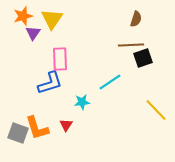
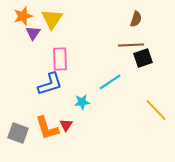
blue L-shape: moved 1 px down
orange L-shape: moved 10 px right
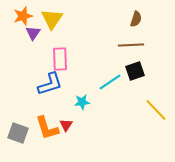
black square: moved 8 px left, 13 px down
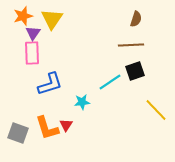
pink rectangle: moved 28 px left, 6 px up
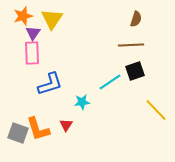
orange L-shape: moved 9 px left, 1 px down
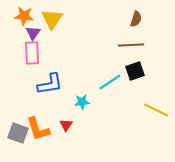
orange star: moved 1 px right; rotated 24 degrees clockwise
blue L-shape: rotated 8 degrees clockwise
yellow line: rotated 20 degrees counterclockwise
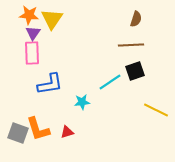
orange star: moved 5 px right, 1 px up
red triangle: moved 1 px right, 7 px down; rotated 40 degrees clockwise
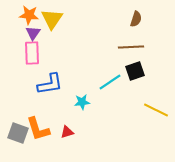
brown line: moved 2 px down
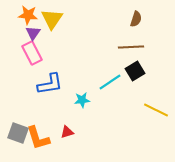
orange star: moved 1 px left
pink rectangle: rotated 25 degrees counterclockwise
black square: rotated 12 degrees counterclockwise
cyan star: moved 2 px up
orange L-shape: moved 9 px down
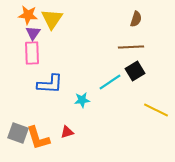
pink rectangle: rotated 25 degrees clockwise
blue L-shape: rotated 12 degrees clockwise
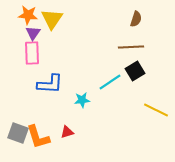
orange L-shape: moved 1 px up
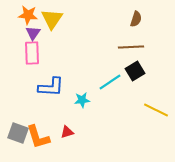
blue L-shape: moved 1 px right, 3 px down
